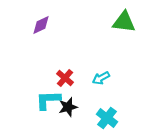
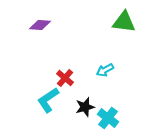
purple diamond: moved 1 px left; rotated 30 degrees clockwise
cyan arrow: moved 4 px right, 8 px up
cyan L-shape: rotated 32 degrees counterclockwise
black star: moved 17 px right
cyan cross: moved 1 px right
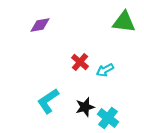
purple diamond: rotated 15 degrees counterclockwise
red cross: moved 15 px right, 16 px up
cyan L-shape: moved 1 px down
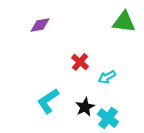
cyan arrow: moved 2 px right, 7 px down
black star: rotated 12 degrees counterclockwise
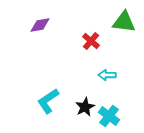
red cross: moved 11 px right, 21 px up
cyan arrow: moved 2 px up; rotated 30 degrees clockwise
cyan cross: moved 1 px right, 2 px up
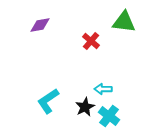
cyan arrow: moved 4 px left, 14 px down
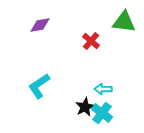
cyan L-shape: moved 9 px left, 15 px up
cyan cross: moved 7 px left, 3 px up
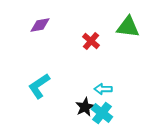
green triangle: moved 4 px right, 5 px down
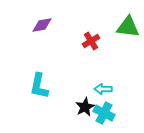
purple diamond: moved 2 px right
red cross: rotated 18 degrees clockwise
cyan L-shape: rotated 44 degrees counterclockwise
cyan cross: moved 2 px right; rotated 10 degrees counterclockwise
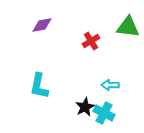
cyan arrow: moved 7 px right, 4 px up
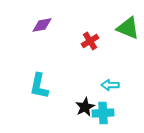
green triangle: moved 1 px down; rotated 15 degrees clockwise
red cross: moved 1 px left
cyan cross: moved 1 px left; rotated 30 degrees counterclockwise
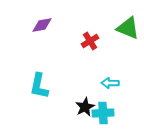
cyan arrow: moved 2 px up
